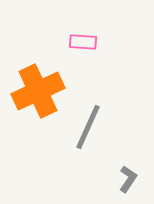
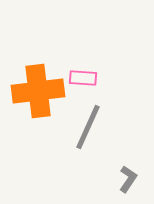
pink rectangle: moved 36 px down
orange cross: rotated 18 degrees clockwise
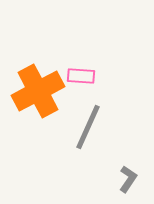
pink rectangle: moved 2 px left, 2 px up
orange cross: rotated 21 degrees counterclockwise
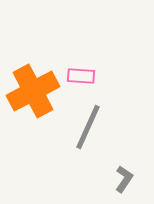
orange cross: moved 5 px left
gray L-shape: moved 4 px left
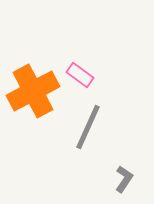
pink rectangle: moved 1 px left, 1 px up; rotated 32 degrees clockwise
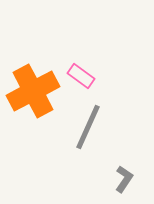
pink rectangle: moved 1 px right, 1 px down
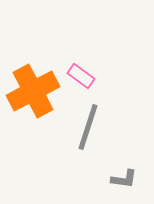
gray line: rotated 6 degrees counterclockwise
gray L-shape: rotated 64 degrees clockwise
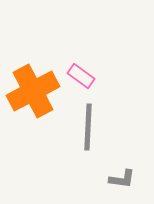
gray line: rotated 15 degrees counterclockwise
gray L-shape: moved 2 px left
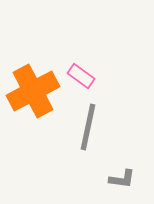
gray line: rotated 9 degrees clockwise
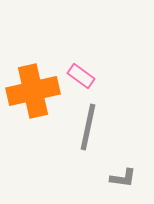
orange cross: rotated 15 degrees clockwise
gray L-shape: moved 1 px right, 1 px up
